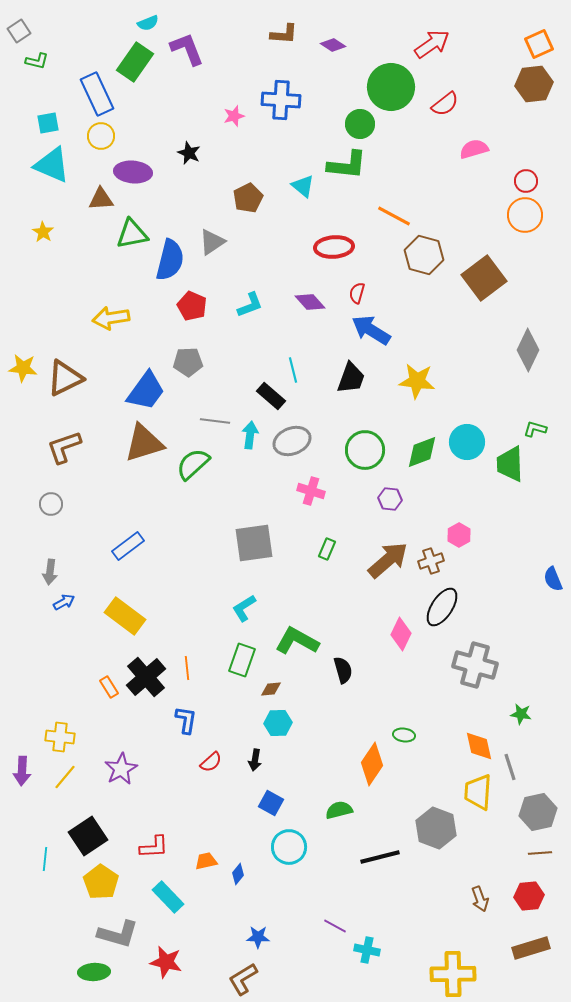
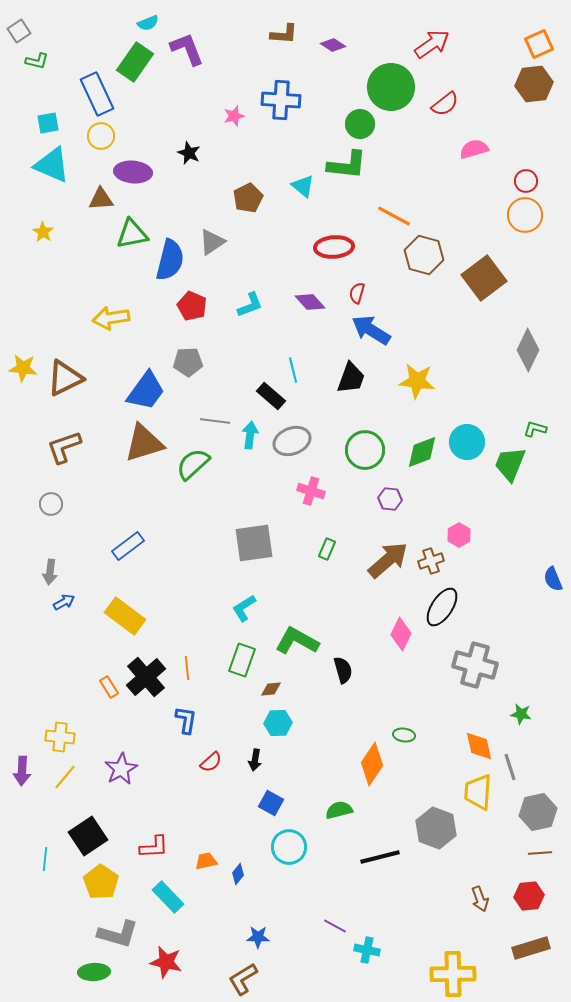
green trapezoid at (510, 464): rotated 24 degrees clockwise
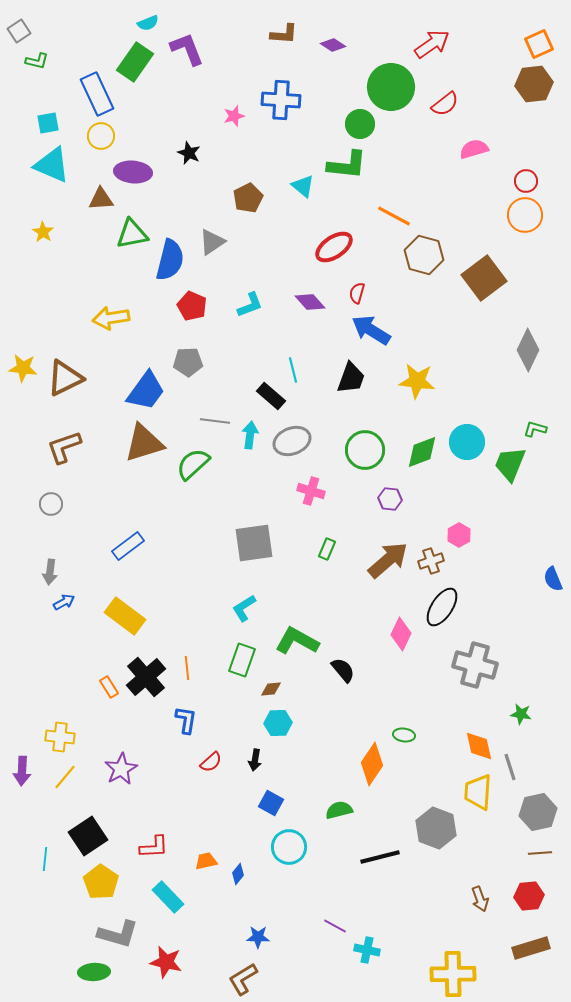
red ellipse at (334, 247): rotated 30 degrees counterclockwise
black semicircle at (343, 670): rotated 24 degrees counterclockwise
